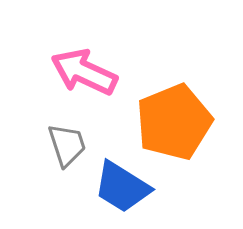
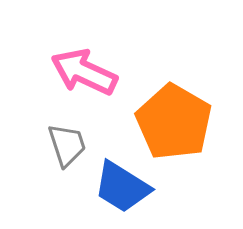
orange pentagon: rotated 20 degrees counterclockwise
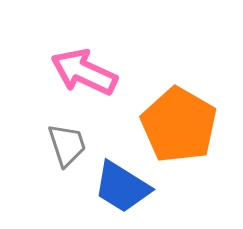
orange pentagon: moved 5 px right, 3 px down
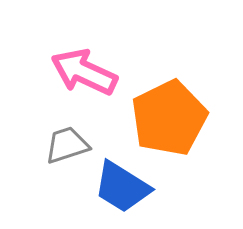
orange pentagon: moved 10 px left, 7 px up; rotated 16 degrees clockwise
gray trapezoid: rotated 90 degrees counterclockwise
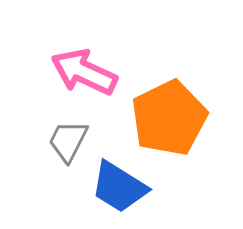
gray trapezoid: moved 1 px right, 4 px up; rotated 45 degrees counterclockwise
blue trapezoid: moved 3 px left
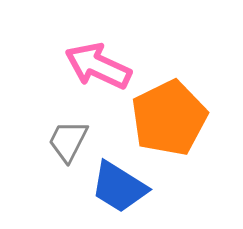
pink arrow: moved 14 px right, 6 px up
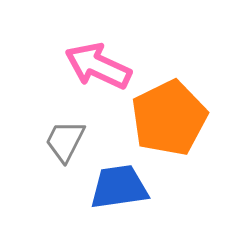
gray trapezoid: moved 3 px left
blue trapezoid: rotated 140 degrees clockwise
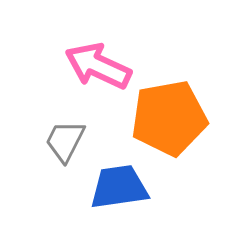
orange pentagon: rotated 16 degrees clockwise
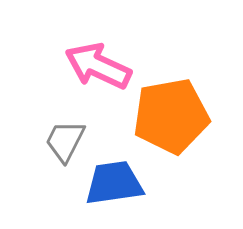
orange pentagon: moved 2 px right, 2 px up
blue trapezoid: moved 5 px left, 4 px up
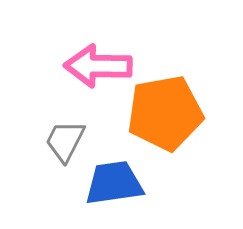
pink arrow: rotated 24 degrees counterclockwise
orange pentagon: moved 6 px left, 3 px up
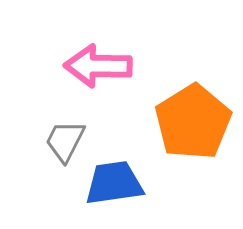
orange pentagon: moved 28 px right, 9 px down; rotated 22 degrees counterclockwise
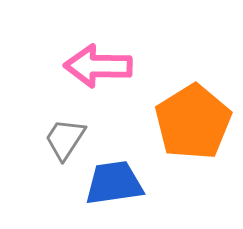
gray trapezoid: moved 2 px up; rotated 6 degrees clockwise
